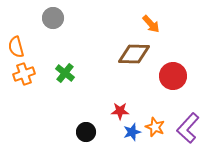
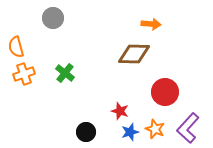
orange arrow: rotated 42 degrees counterclockwise
red circle: moved 8 px left, 16 px down
red star: rotated 18 degrees clockwise
orange star: moved 2 px down
blue star: moved 2 px left
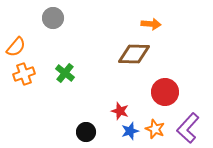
orange semicircle: rotated 125 degrees counterclockwise
blue star: moved 1 px up
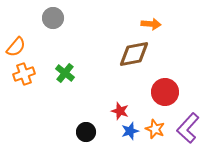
brown diamond: rotated 12 degrees counterclockwise
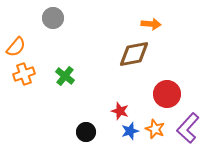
green cross: moved 3 px down
red circle: moved 2 px right, 2 px down
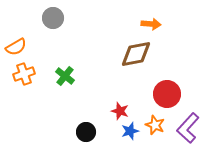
orange semicircle: rotated 20 degrees clockwise
brown diamond: moved 2 px right
orange star: moved 4 px up
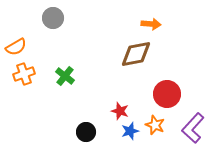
purple L-shape: moved 5 px right
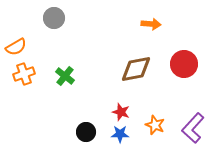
gray circle: moved 1 px right
brown diamond: moved 15 px down
red circle: moved 17 px right, 30 px up
red star: moved 1 px right, 1 px down
blue star: moved 10 px left, 3 px down; rotated 18 degrees clockwise
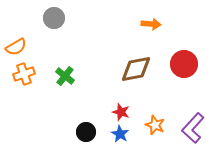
blue star: rotated 30 degrees clockwise
